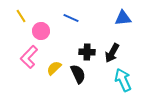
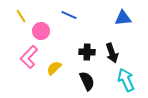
blue line: moved 2 px left, 3 px up
black arrow: rotated 48 degrees counterclockwise
black semicircle: moved 9 px right, 7 px down
cyan arrow: moved 3 px right
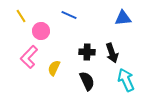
yellow semicircle: rotated 21 degrees counterclockwise
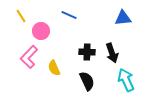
yellow semicircle: rotated 49 degrees counterclockwise
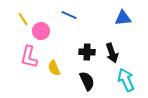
yellow line: moved 2 px right, 3 px down
pink L-shape: rotated 30 degrees counterclockwise
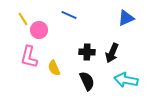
blue triangle: moved 3 px right; rotated 18 degrees counterclockwise
pink circle: moved 2 px left, 1 px up
black arrow: rotated 42 degrees clockwise
cyan arrow: rotated 55 degrees counterclockwise
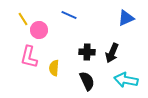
yellow semicircle: rotated 28 degrees clockwise
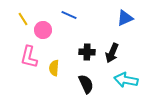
blue triangle: moved 1 px left
pink circle: moved 4 px right
black semicircle: moved 1 px left, 3 px down
